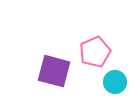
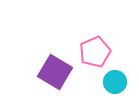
purple square: moved 1 px right, 1 px down; rotated 16 degrees clockwise
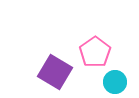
pink pentagon: rotated 12 degrees counterclockwise
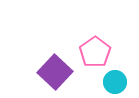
purple square: rotated 12 degrees clockwise
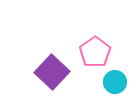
purple square: moved 3 px left
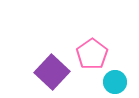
pink pentagon: moved 3 px left, 2 px down
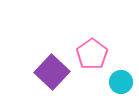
cyan circle: moved 6 px right
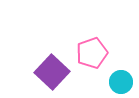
pink pentagon: moved 1 px up; rotated 16 degrees clockwise
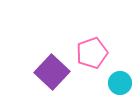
cyan circle: moved 1 px left, 1 px down
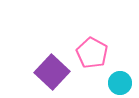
pink pentagon: rotated 24 degrees counterclockwise
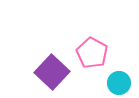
cyan circle: moved 1 px left
